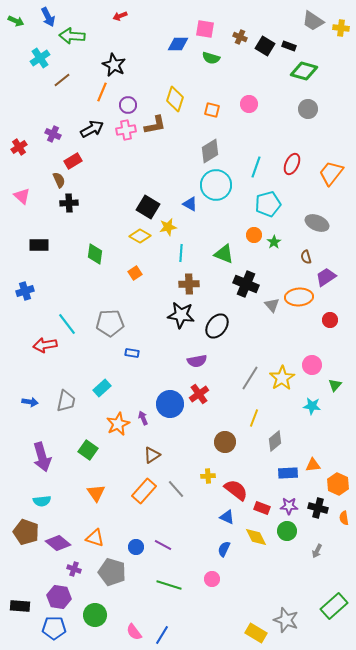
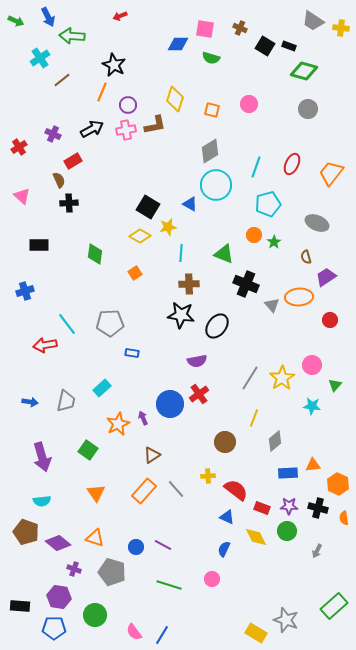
brown cross at (240, 37): moved 9 px up
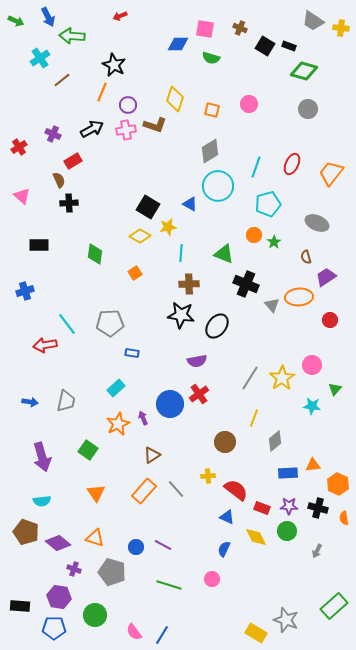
brown L-shape at (155, 125): rotated 30 degrees clockwise
cyan circle at (216, 185): moved 2 px right, 1 px down
green triangle at (335, 385): moved 4 px down
cyan rectangle at (102, 388): moved 14 px right
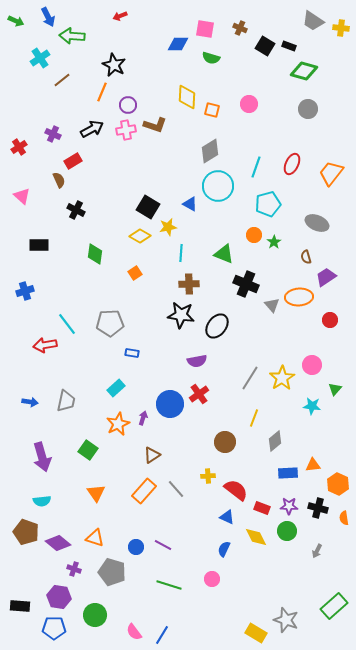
yellow diamond at (175, 99): moved 12 px right, 2 px up; rotated 15 degrees counterclockwise
black cross at (69, 203): moved 7 px right, 7 px down; rotated 30 degrees clockwise
purple arrow at (143, 418): rotated 40 degrees clockwise
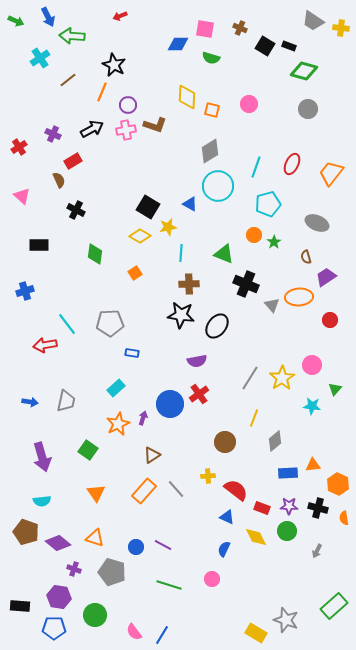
brown line at (62, 80): moved 6 px right
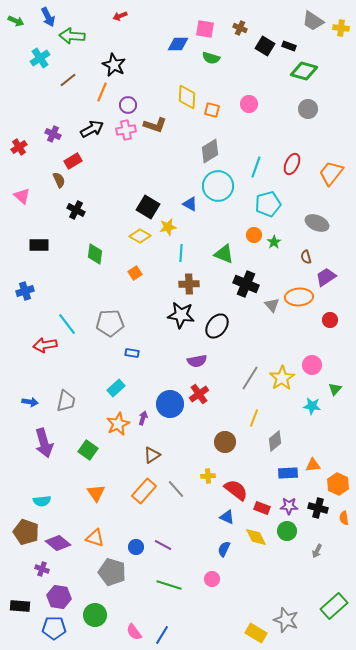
purple arrow at (42, 457): moved 2 px right, 14 px up
purple cross at (74, 569): moved 32 px left
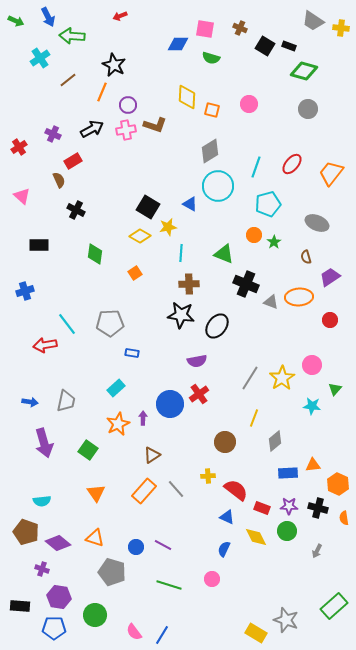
red ellipse at (292, 164): rotated 15 degrees clockwise
purple trapezoid at (326, 277): moved 4 px right
gray triangle at (272, 305): moved 1 px left, 3 px up; rotated 28 degrees counterclockwise
purple arrow at (143, 418): rotated 16 degrees counterclockwise
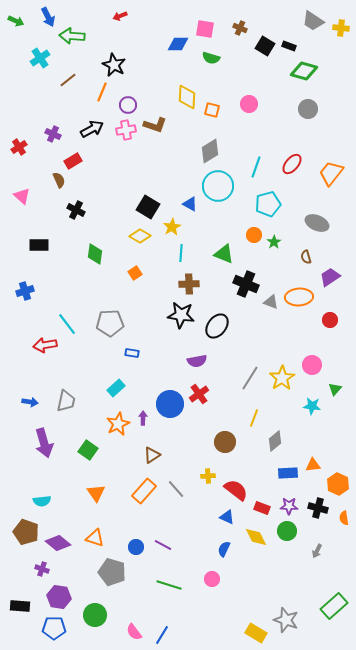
yellow star at (168, 227): moved 4 px right; rotated 18 degrees counterclockwise
